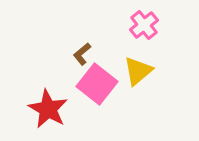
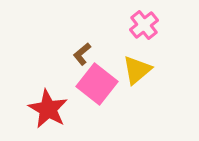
yellow triangle: moved 1 px left, 1 px up
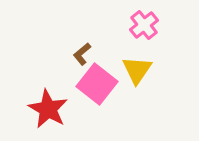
yellow triangle: rotated 16 degrees counterclockwise
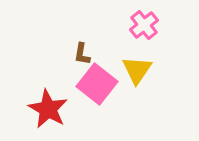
brown L-shape: rotated 40 degrees counterclockwise
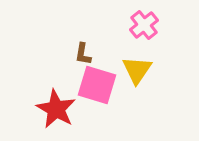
brown L-shape: moved 1 px right
pink square: moved 1 px down; rotated 21 degrees counterclockwise
red star: moved 8 px right
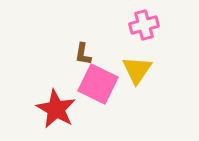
pink cross: rotated 24 degrees clockwise
pink square: moved 1 px right, 1 px up; rotated 9 degrees clockwise
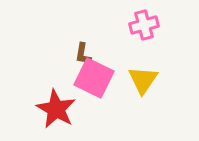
yellow triangle: moved 6 px right, 10 px down
pink square: moved 4 px left, 6 px up
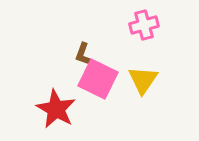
brown L-shape: rotated 10 degrees clockwise
pink square: moved 4 px right, 1 px down
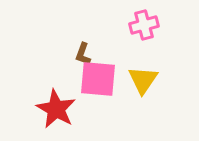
pink square: rotated 21 degrees counterclockwise
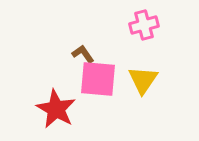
brown L-shape: rotated 125 degrees clockwise
